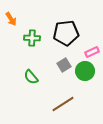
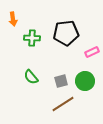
orange arrow: moved 2 px right; rotated 24 degrees clockwise
gray square: moved 3 px left, 16 px down; rotated 16 degrees clockwise
green circle: moved 10 px down
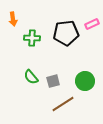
pink rectangle: moved 28 px up
gray square: moved 8 px left
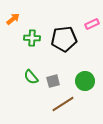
orange arrow: rotated 120 degrees counterclockwise
black pentagon: moved 2 px left, 6 px down
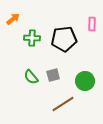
pink rectangle: rotated 64 degrees counterclockwise
gray square: moved 6 px up
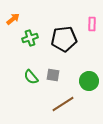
green cross: moved 2 px left; rotated 21 degrees counterclockwise
gray square: rotated 24 degrees clockwise
green circle: moved 4 px right
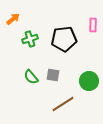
pink rectangle: moved 1 px right, 1 px down
green cross: moved 1 px down
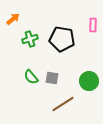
black pentagon: moved 2 px left; rotated 15 degrees clockwise
gray square: moved 1 px left, 3 px down
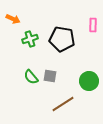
orange arrow: rotated 64 degrees clockwise
gray square: moved 2 px left, 2 px up
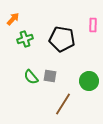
orange arrow: rotated 72 degrees counterclockwise
green cross: moved 5 px left
brown line: rotated 25 degrees counterclockwise
